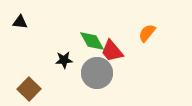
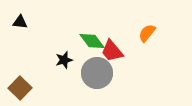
green diamond: rotated 8 degrees counterclockwise
black star: rotated 12 degrees counterclockwise
brown square: moved 9 px left, 1 px up
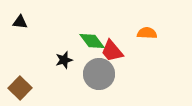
orange semicircle: rotated 54 degrees clockwise
gray circle: moved 2 px right, 1 px down
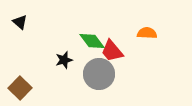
black triangle: rotated 35 degrees clockwise
